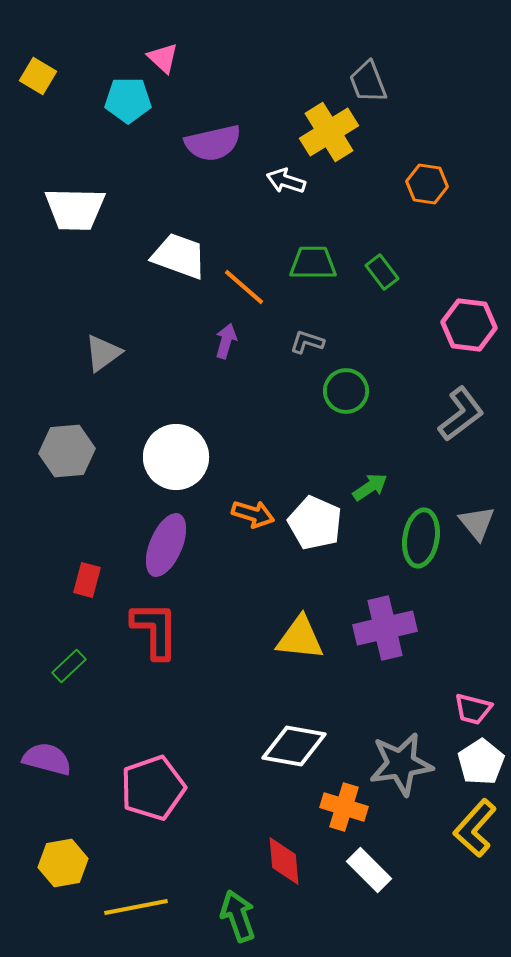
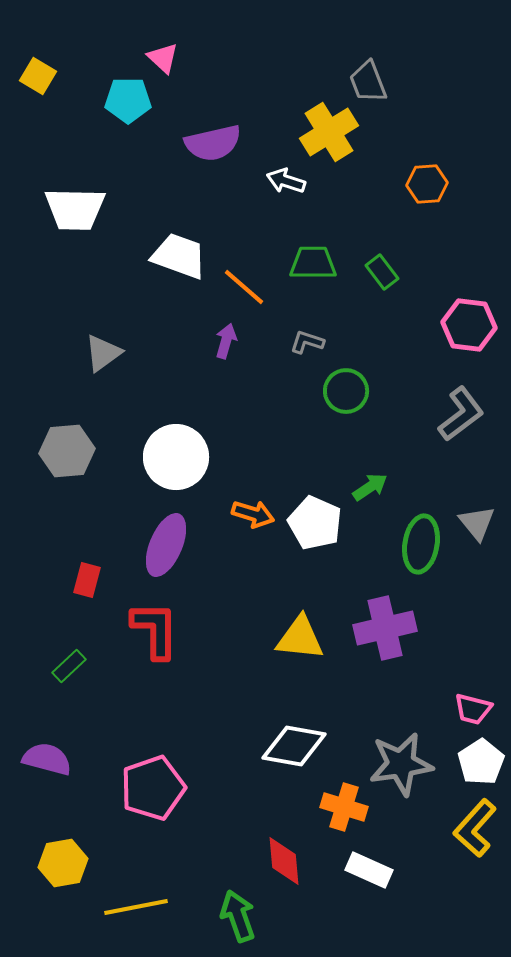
orange hexagon at (427, 184): rotated 12 degrees counterclockwise
green ellipse at (421, 538): moved 6 px down
white rectangle at (369, 870): rotated 21 degrees counterclockwise
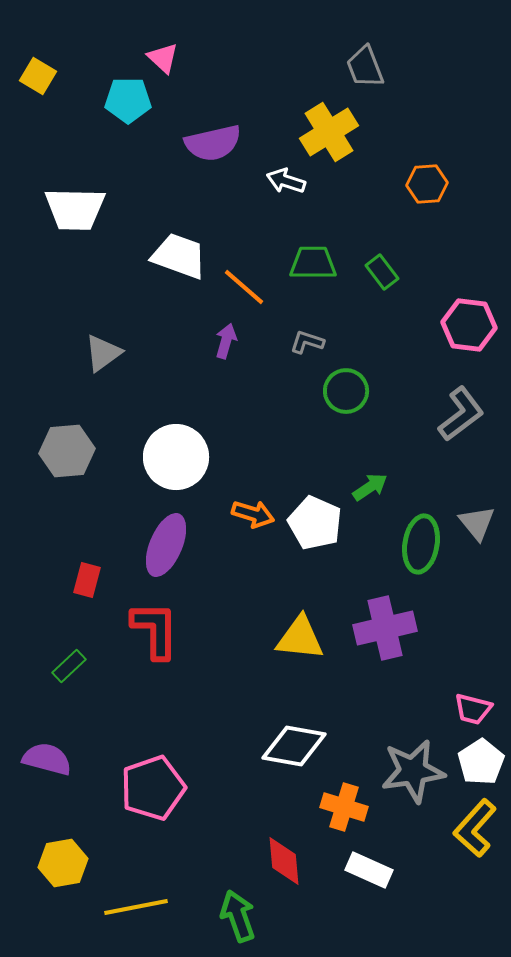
gray trapezoid at (368, 82): moved 3 px left, 15 px up
gray star at (401, 764): moved 12 px right, 7 px down
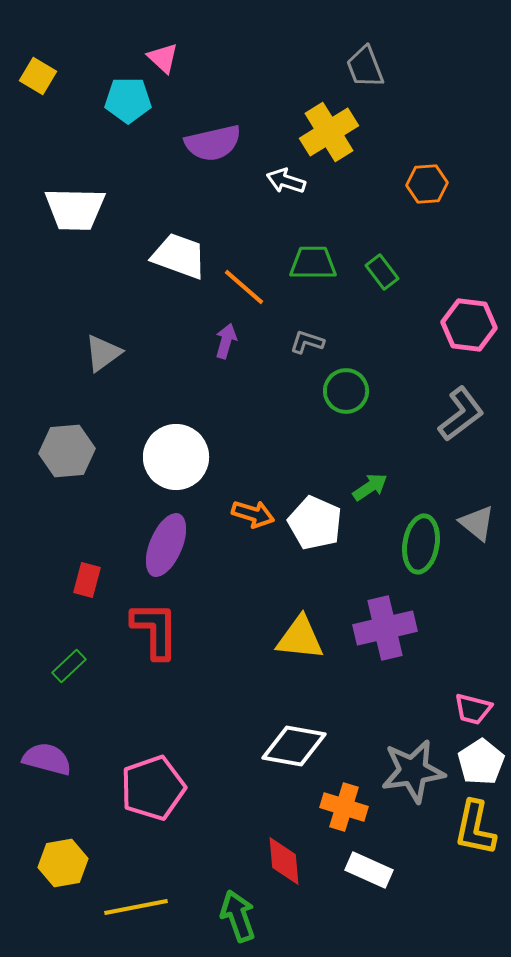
gray triangle at (477, 523): rotated 12 degrees counterclockwise
yellow L-shape at (475, 828): rotated 30 degrees counterclockwise
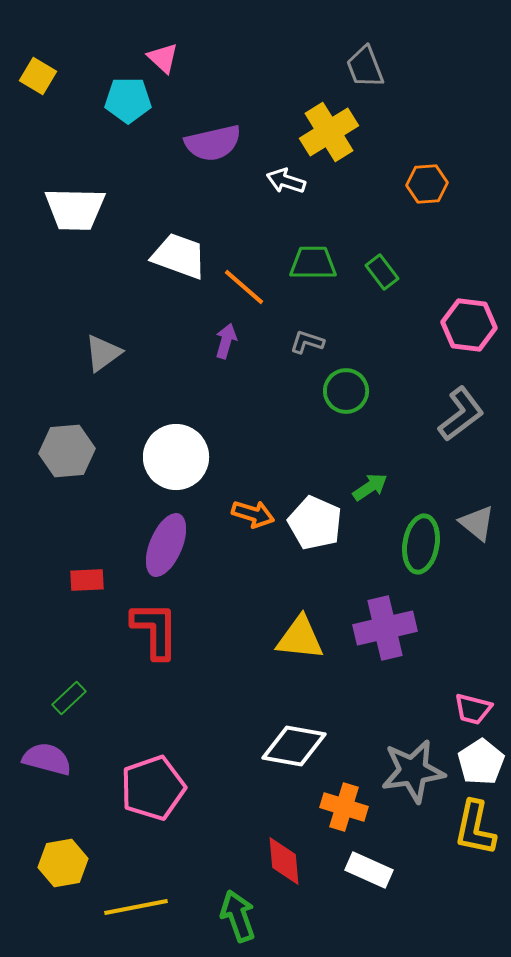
red rectangle at (87, 580): rotated 72 degrees clockwise
green rectangle at (69, 666): moved 32 px down
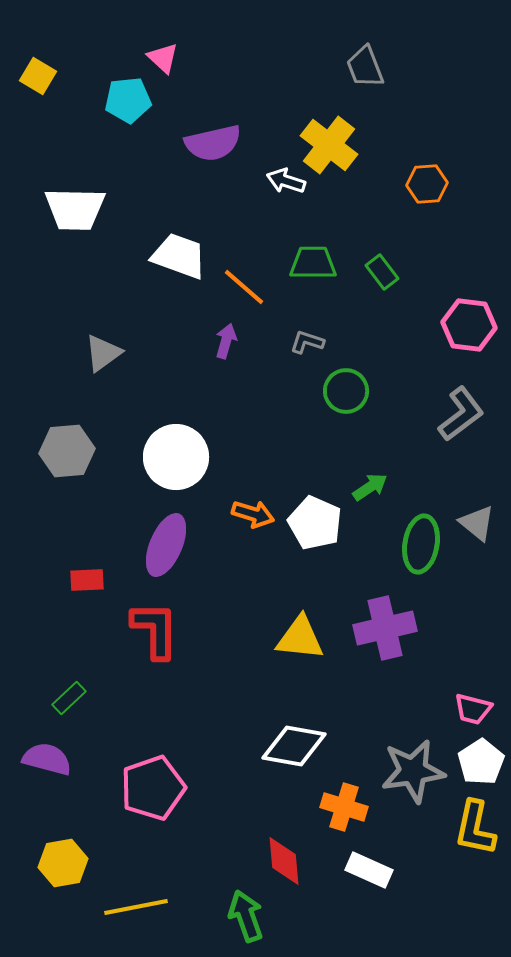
cyan pentagon at (128, 100): rotated 6 degrees counterclockwise
yellow cross at (329, 132): moved 13 px down; rotated 20 degrees counterclockwise
green arrow at (238, 916): moved 8 px right
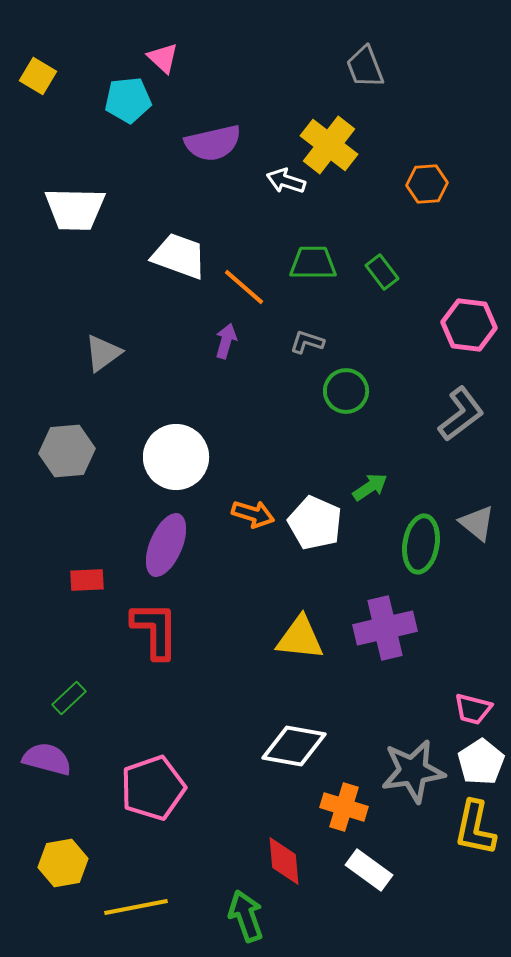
white rectangle at (369, 870): rotated 12 degrees clockwise
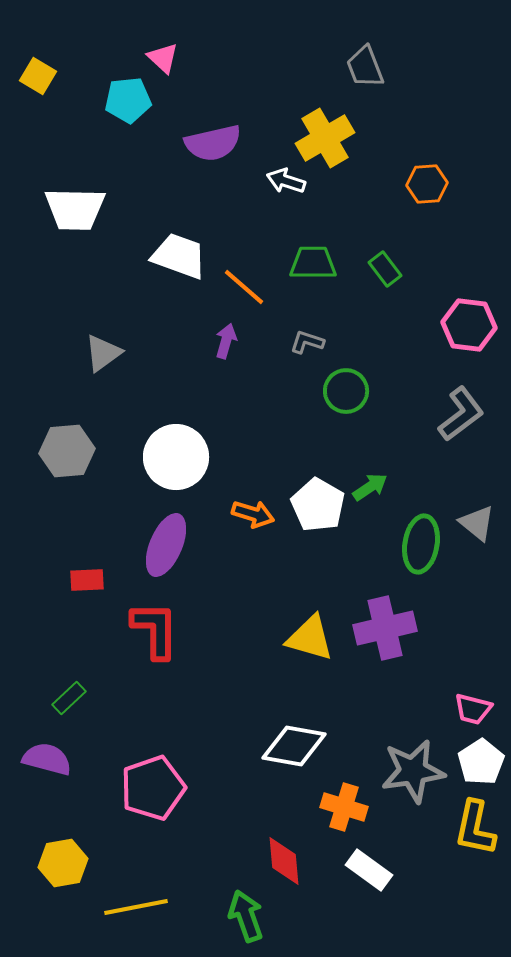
yellow cross at (329, 145): moved 4 px left, 7 px up; rotated 22 degrees clockwise
green rectangle at (382, 272): moved 3 px right, 3 px up
white pentagon at (315, 523): moved 3 px right, 18 px up; rotated 6 degrees clockwise
yellow triangle at (300, 638): moved 10 px right; rotated 10 degrees clockwise
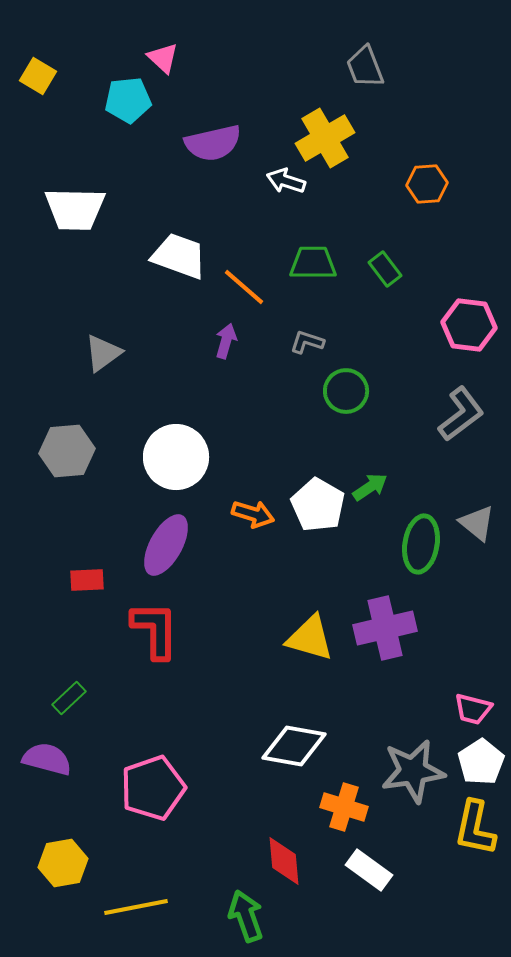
purple ellipse at (166, 545): rotated 6 degrees clockwise
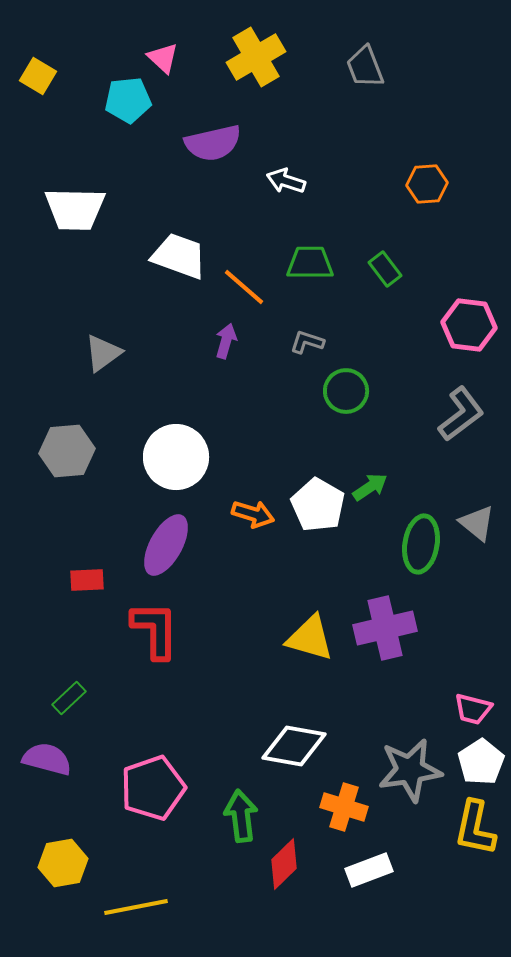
yellow cross at (325, 138): moved 69 px left, 81 px up
green trapezoid at (313, 263): moved 3 px left
gray star at (413, 771): moved 3 px left, 1 px up
red diamond at (284, 861): moved 3 px down; rotated 51 degrees clockwise
white rectangle at (369, 870): rotated 57 degrees counterclockwise
green arrow at (246, 916): moved 5 px left, 100 px up; rotated 12 degrees clockwise
